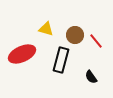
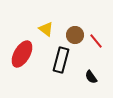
yellow triangle: rotated 21 degrees clockwise
red ellipse: rotated 36 degrees counterclockwise
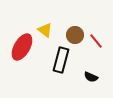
yellow triangle: moved 1 px left, 1 px down
red ellipse: moved 7 px up
black semicircle: rotated 32 degrees counterclockwise
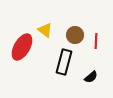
red line: rotated 42 degrees clockwise
black rectangle: moved 3 px right, 2 px down
black semicircle: rotated 64 degrees counterclockwise
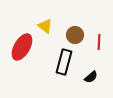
yellow triangle: moved 4 px up
red line: moved 3 px right, 1 px down
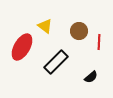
brown circle: moved 4 px right, 4 px up
black rectangle: moved 8 px left; rotated 30 degrees clockwise
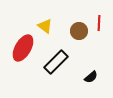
red line: moved 19 px up
red ellipse: moved 1 px right, 1 px down
